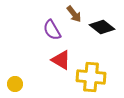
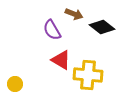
brown arrow: rotated 30 degrees counterclockwise
yellow cross: moved 3 px left, 2 px up
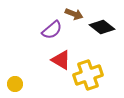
purple semicircle: rotated 100 degrees counterclockwise
yellow cross: rotated 24 degrees counterclockwise
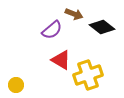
yellow circle: moved 1 px right, 1 px down
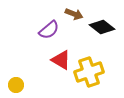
purple semicircle: moved 3 px left
yellow cross: moved 1 px right, 3 px up
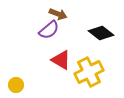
brown arrow: moved 16 px left
black diamond: moved 1 px left, 6 px down
yellow cross: rotated 8 degrees counterclockwise
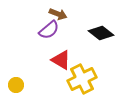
yellow cross: moved 7 px left, 7 px down
